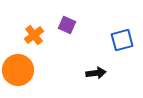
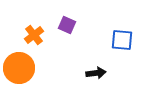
blue square: rotated 20 degrees clockwise
orange circle: moved 1 px right, 2 px up
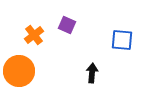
orange circle: moved 3 px down
black arrow: moved 4 px left; rotated 78 degrees counterclockwise
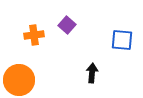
purple square: rotated 18 degrees clockwise
orange cross: rotated 30 degrees clockwise
orange circle: moved 9 px down
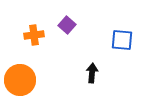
orange circle: moved 1 px right
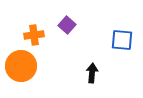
orange circle: moved 1 px right, 14 px up
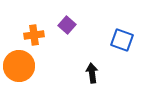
blue square: rotated 15 degrees clockwise
orange circle: moved 2 px left
black arrow: rotated 12 degrees counterclockwise
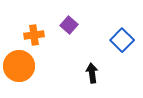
purple square: moved 2 px right
blue square: rotated 25 degrees clockwise
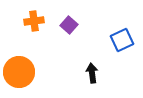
orange cross: moved 14 px up
blue square: rotated 20 degrees clockwise
orange circle: moved 6 px down
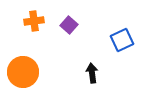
orange circle: moved 4 px right
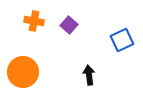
orange cross: rotated 18 degrees clockwise
black arrow: moved 3 px left, 2 px down
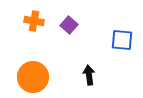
blue square: rotated 30 degrees clockwise
orange circle: moved 10 px right, 5 px down
